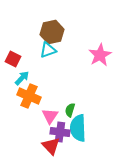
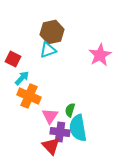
cyan semicircle: rotated 8 degrees counterclockwise
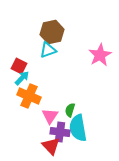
red square: moved 6 px right, 7 px down
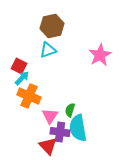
brown hexagon: moved 6 px up
red triangle: moved 3 px left
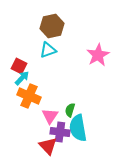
pink star: moved 2 px left
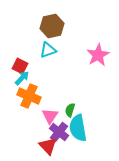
red square: moved 1 px right
purple cross: moved 1 px left; rotated 30 degrees clockwise
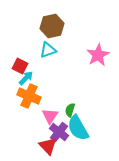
cyan arrow: moved 4 px right
cyan semicircle: rotated 20 degrees counterclockwise
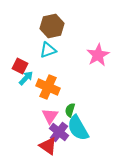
orange cross: moved 19 px right, 9 px up
red triangle: rotated 12 degrees counterclockwise
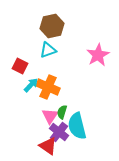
cyan arrow: moved 5 px right, 7 px down
green semicircle: moved 8 px left, 2 px down
cyan semicircle: moved 1 px left, 2 px up; rotated 16 degrees clockwise
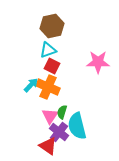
pink star: moved 7 px down; rotated 30 degrees clockwise
red square: moved 32 px right
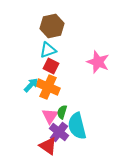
pink star: rotated 20 degrees clockwise
red square: moved 1 px left
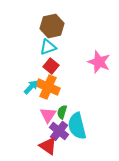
cyan triangle: moved 3 px up
pink star: moved 1 px right
red square: rotated 14 degrees clockwise
cyan arrow: moved 2 px down
pink triangle: moved 2 px left, 1 px up
purple cross: moved 1 px up
